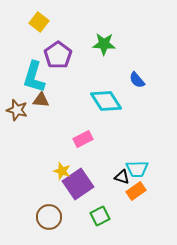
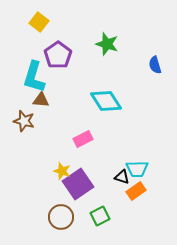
green star: moved 3 px right; rotated 15 degrees clockwise
blue semicircle: moved 18 px right, 15 px up; rotated 24 degrees clockwise
brown star: moved 7 px right, 11 px down
brown circle: moved 12 px right
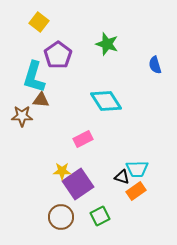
brown star: moved 2 px left, 5 px up; rotated 15 degrees counterclockwise
yellow star: rotated 18 degrees counterclockwise
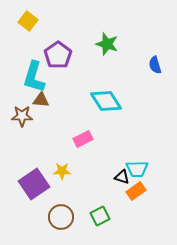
yellow square: moved 11 px left, 1 px up
purple square: moved 44 px left
